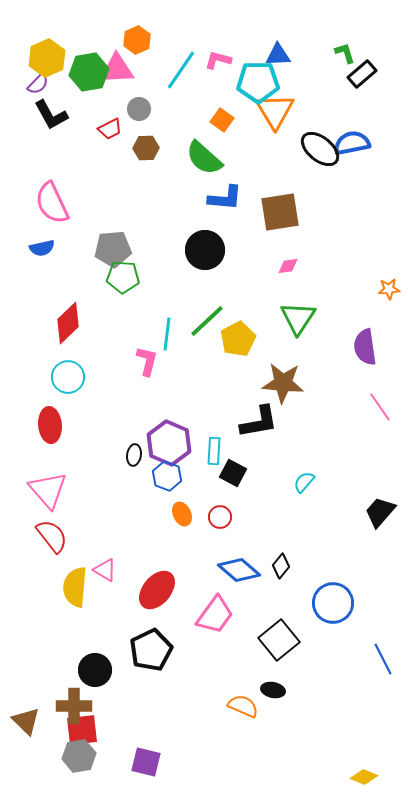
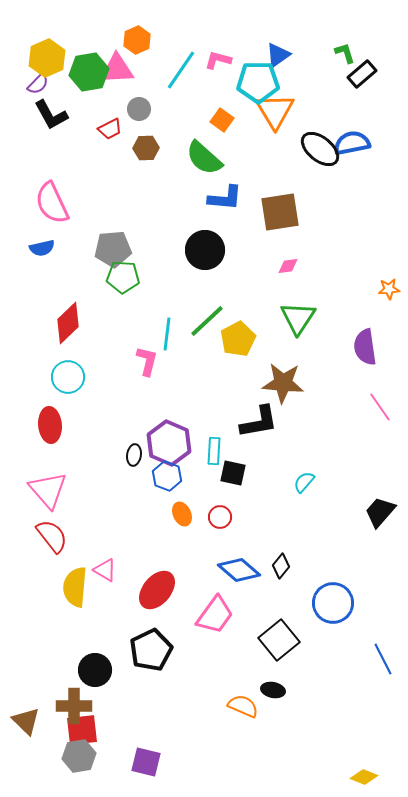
blue triangle at (278, 55): rotated 32 degrees counterclockwise
black square at (233, 473): rotated 16 degrees counterclockwise
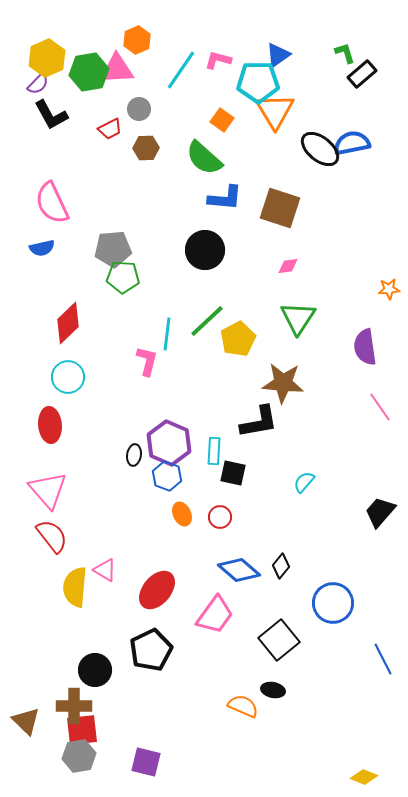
brown square at (280, 212): moved 4 px up; rotated 27 degrees clockwise
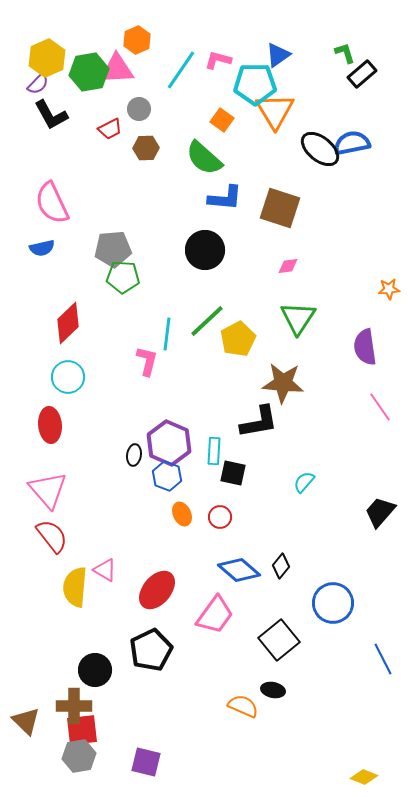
cyan pentagon at (258, 82): moved 3 px left, 2 px down
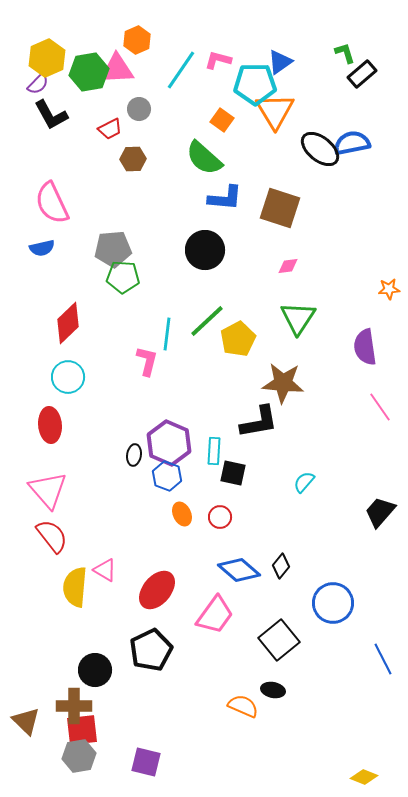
blue triangle at (278, 55): moved 2 px right, 7 px down
brown hexagon at (146, 148): moved 13 px left, 11 px down
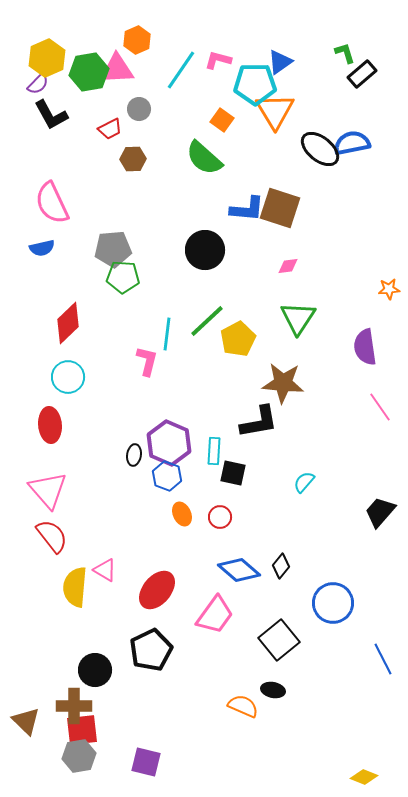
blue L-shape at (225, 198): moved 22 px right, 11 px down
